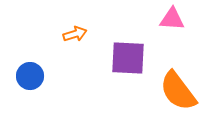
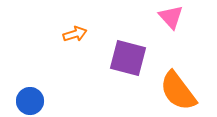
pink triangle: moved 1 px left, 2 px up; rotated 44 degrees clockwise
purple square: rotated 12 degrees clockwise
blue circle: moved 25 px down
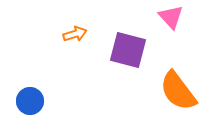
purple square: moved 8 px up
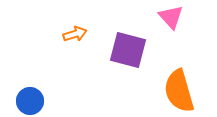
orange semicircle: moved 1 px right; rotated 21 degrees clockwise
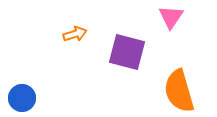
pink triangle: rotated 16 degrees clockwise
purple square: moved 1 px left, 2 px down
blue circle: moved 8 px left, 3 px up
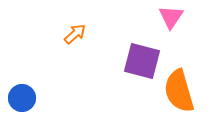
orange arrow: rotated 25 degrees counterclockwise
purple square: moved 15 px right, 9 px down
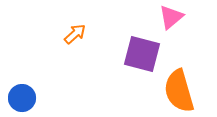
pink triangle: rotated 16 degrees clockwise
purple square: moved 7 px up
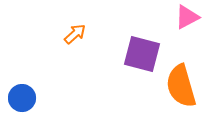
pink triangle: moved 16 px right; rotated 12 degrees clockwise
orange semicircle: moved 2 px right, 5 px up
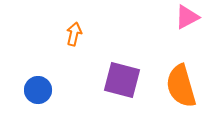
orange arrow: moved 1 px left; rotated 35 degrees counterclockwise
purple square: moved 20 px left, 26 px down
blue circle: moved 16 px right, 8 px up
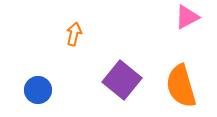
purple square: rotated 24 degrees clockwise
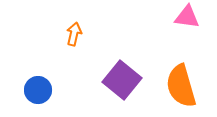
pink triangle: rotated 36 degrees clockwise
